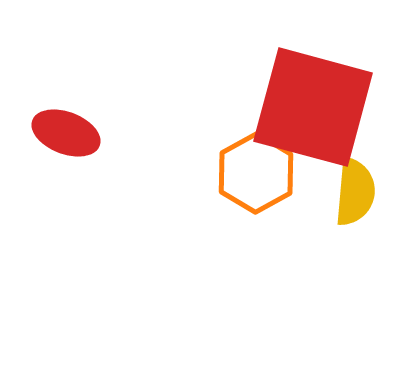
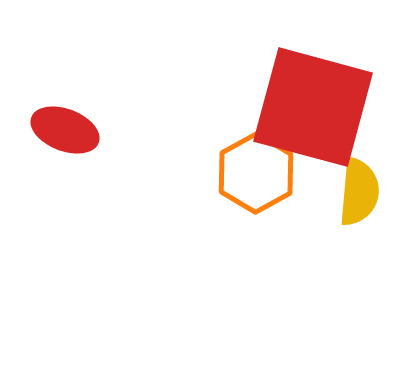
red ellipse: moved 1 px left, 3 px up
yellow semicircle: moved 4 px right
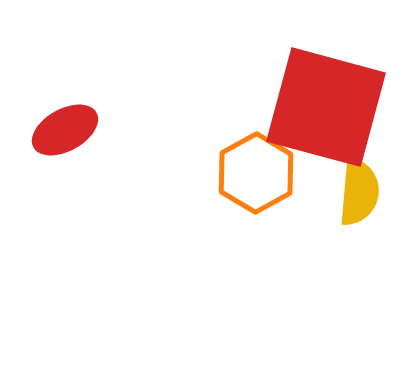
red square: moved 13 px right
red ellipse: rotated 50 degrees counterclockwise
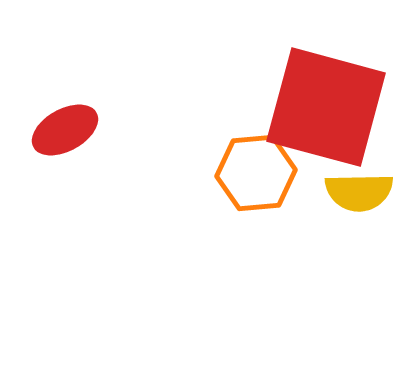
orange hexagon: rotated 24 degrees clockwise
yellow semicircle: rotated 84 degrees clockwise
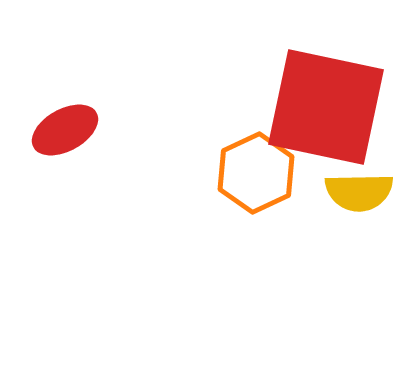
red square: rotated 3 degrees counterclockwise
orange hexagon: rotated 20 degrees counterclockwise
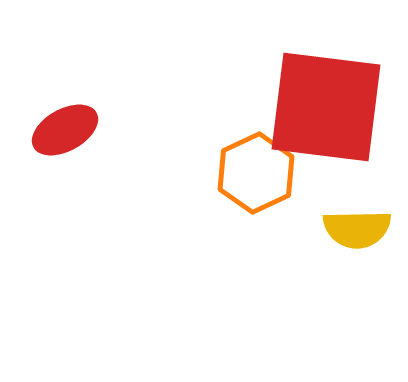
red square: rotated 5 degrees counterclockwise
yellow semicircle: moved 2 px left, 37 px down
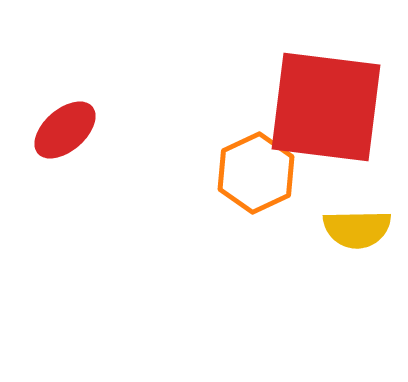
red ellipse: rotated 12 degrees counterclockwise
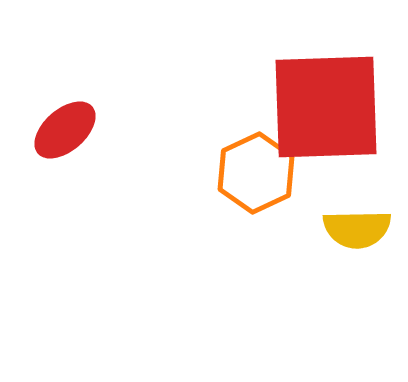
red square: rotated 9 degrees counterclockwise
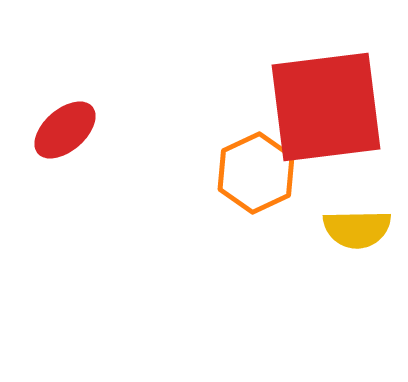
red square: rotated 5 degrees counterclockwise
